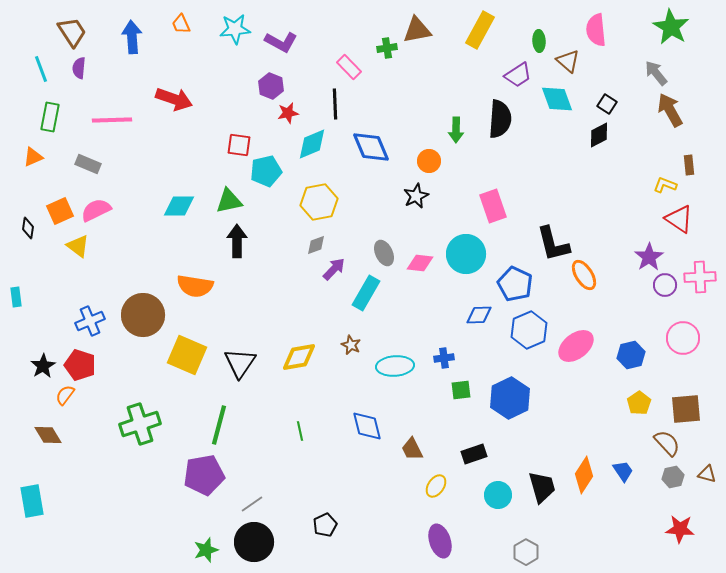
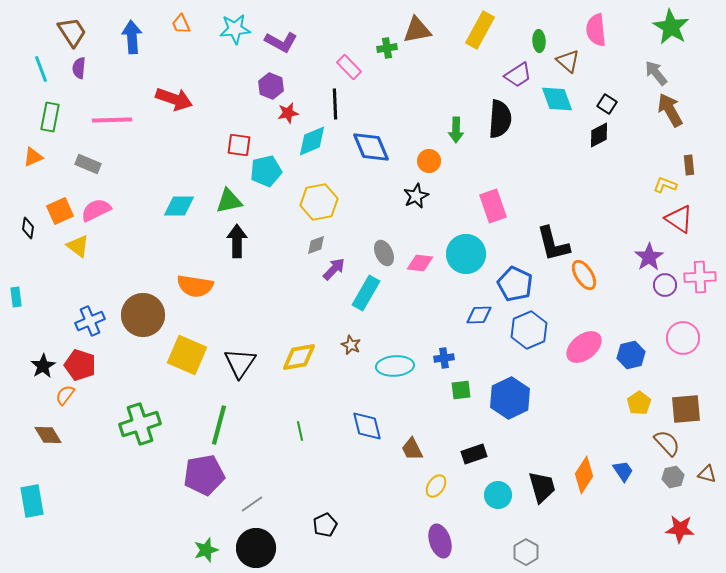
cyan diamond at (312, 144): moved 3 px up
pink ellipse at (576, 346): moved 8 px right, 1 px down
black circle at (254, 542): moved 2 px right, 6 px down
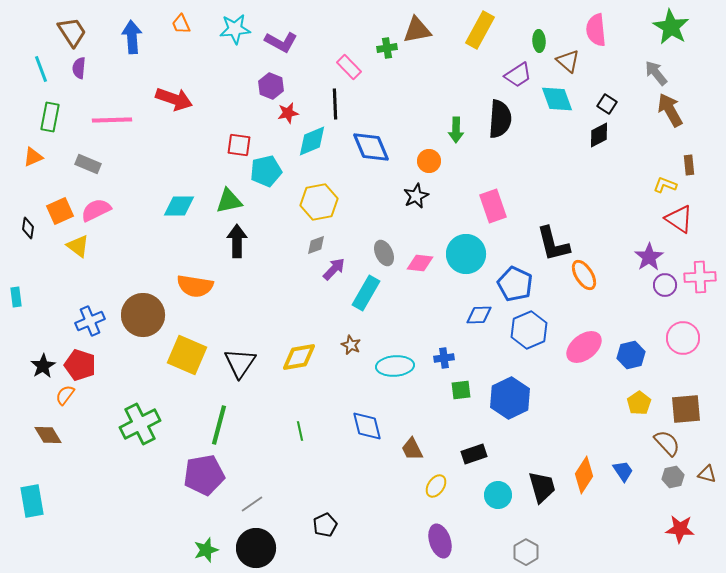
green cross at (140, 424): rotated 9 degrees counterclockwise
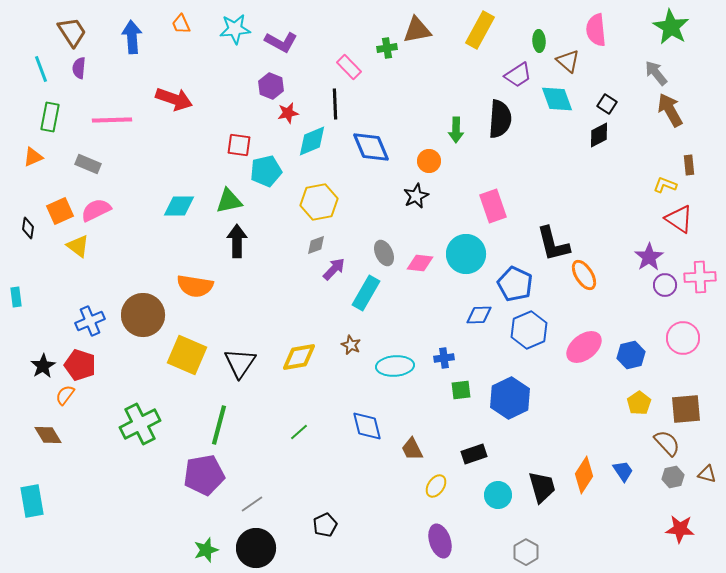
green line at (300, 431): moved 1 px left, 1 px down; rotated 60 degrees clockwise
